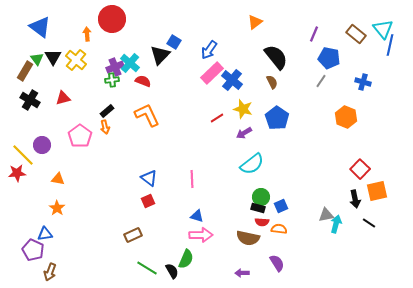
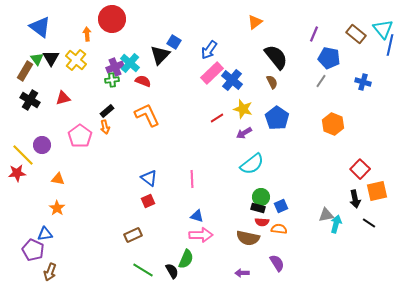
black triangle at (53, 57): moved 2 px left, 1 px down
orange hexagon at (346, 117): moved 13 px left, 7 px down
green line at (147, 268): moved 4 px left, 2 px down
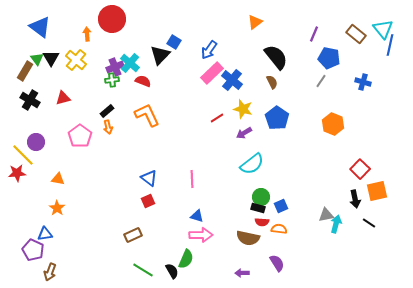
orange arrow at (105, 127): moved 3 px right
purple circle at (42, 145): moved 6 px left, 3 px up
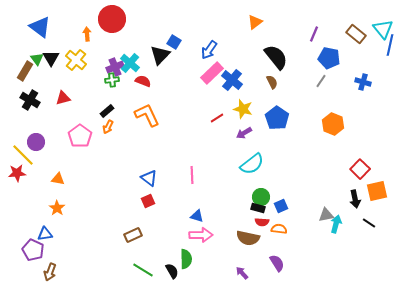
orange arrow at (108, 127): rotated 40 degrees clockwise
pink line at (192, 179): moved 4 px up
green semicircle at (186, 259): rotated 24 degrees counterclockwise
purple arrow at (242, 273): rotated 48 degrees clockwise
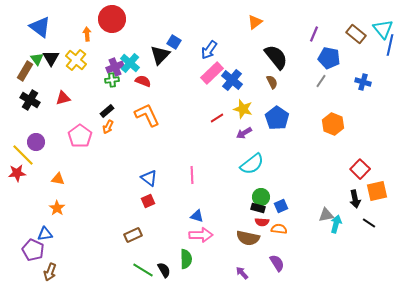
black semicircle at (172, 271): moved 8 px left, 1 px up
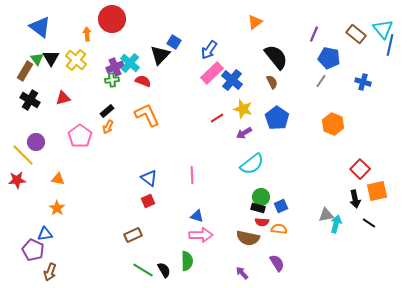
red star at (17, 173): moved 7 px down
green semicircle at (186, 259): moved 1 px right, 2 px down
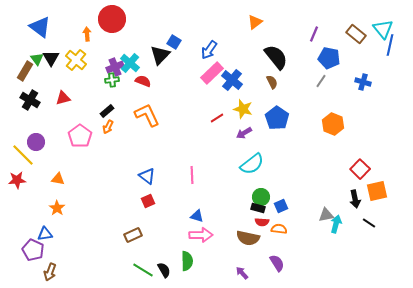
blue triangle at (149, 178): moved 2 px left, 2 px up
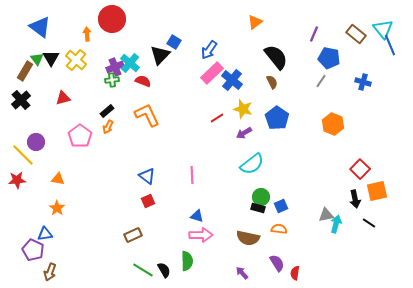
blue line at (390, 45): rotated 35 degrees counterclockwise
black cross at (30, 100): moved 9 px left; rotated 18 degrees clockwise
red semicircle at (262, 222): moved 33 px right, 51 px down; rotated 96 degrees clockwise
